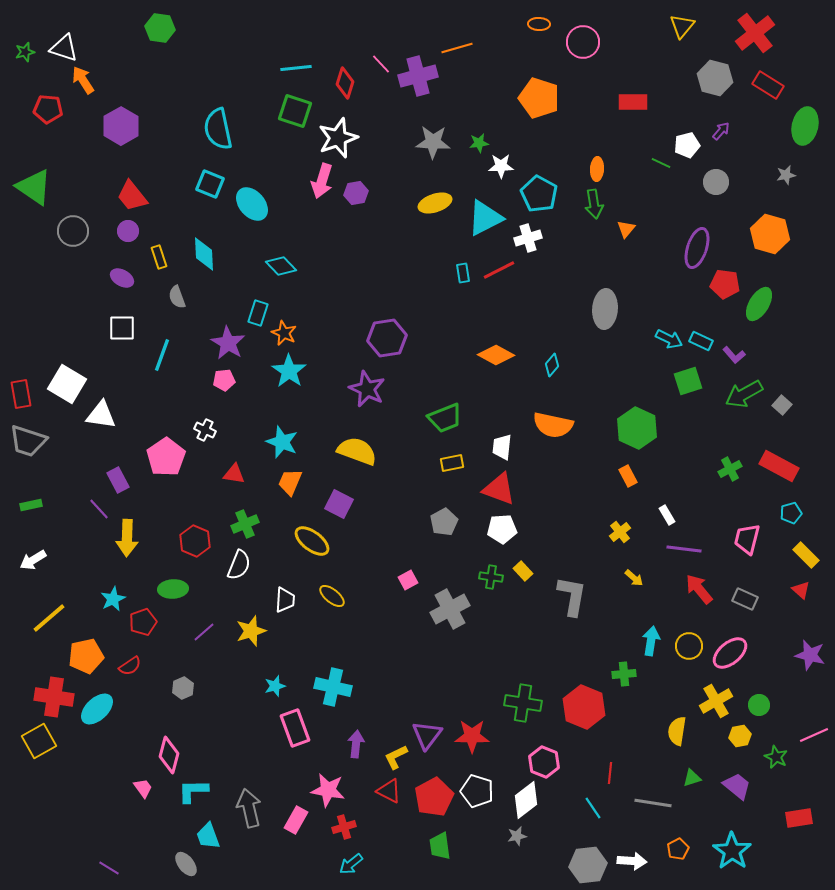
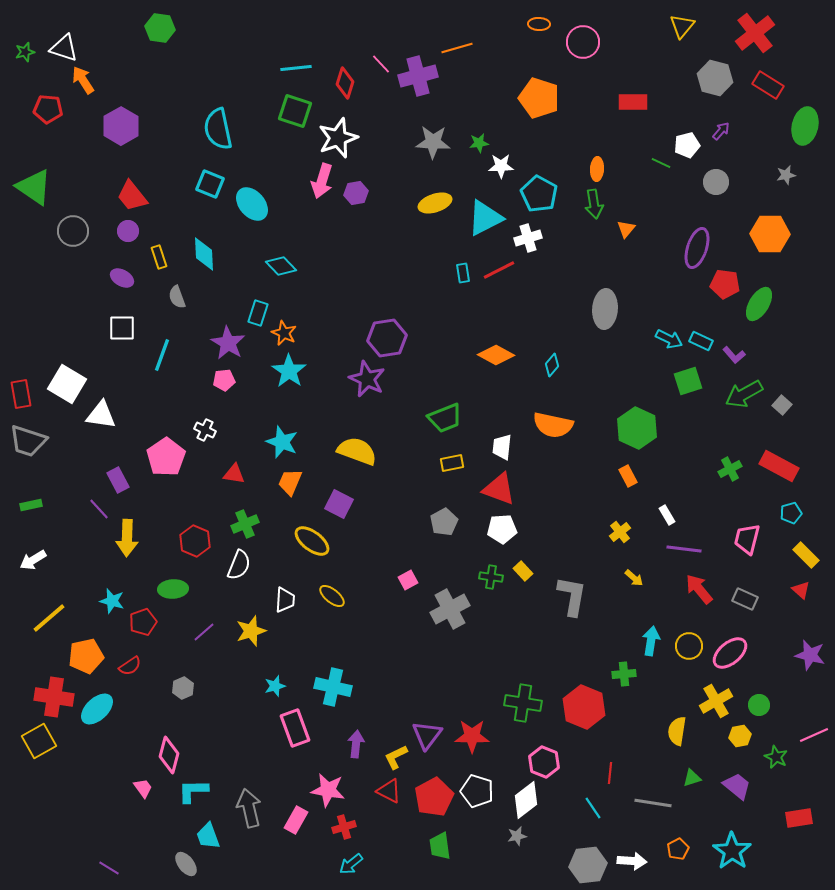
orange hexagon at (770, 234): rotated 15 degrees counterclockwise
purple star at (367, 389): moved 10 px up
cyan star at (113, 599): moved 1 px left, 2 px down; rotated 30 degrees counterclockwise
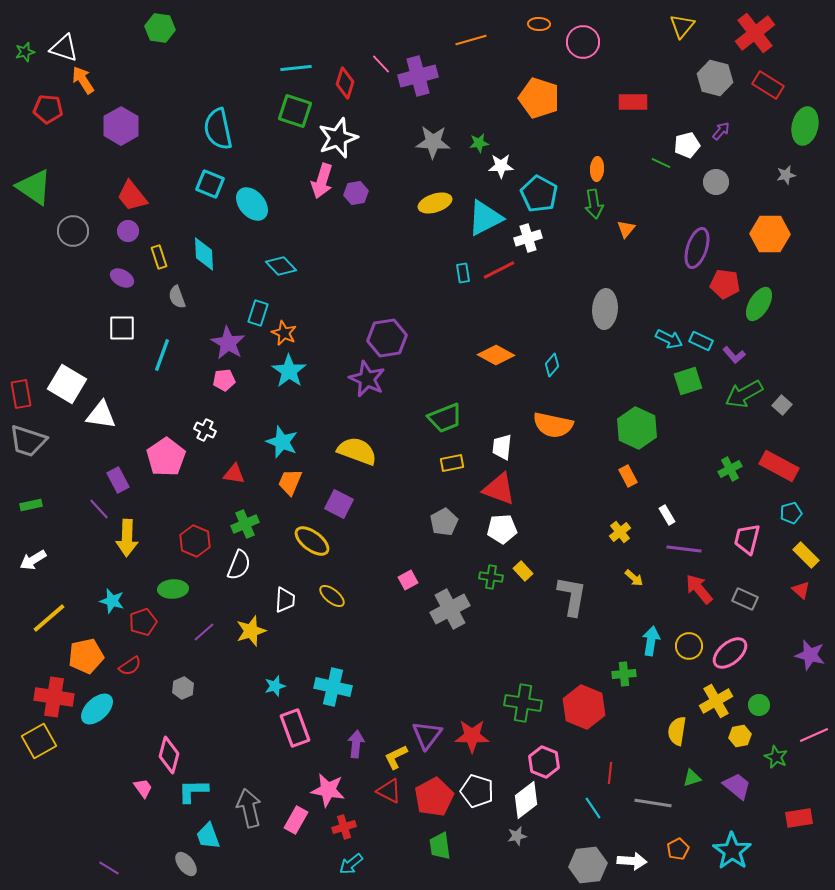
orange line at (457, 48): moved 14 px right, 8 px up
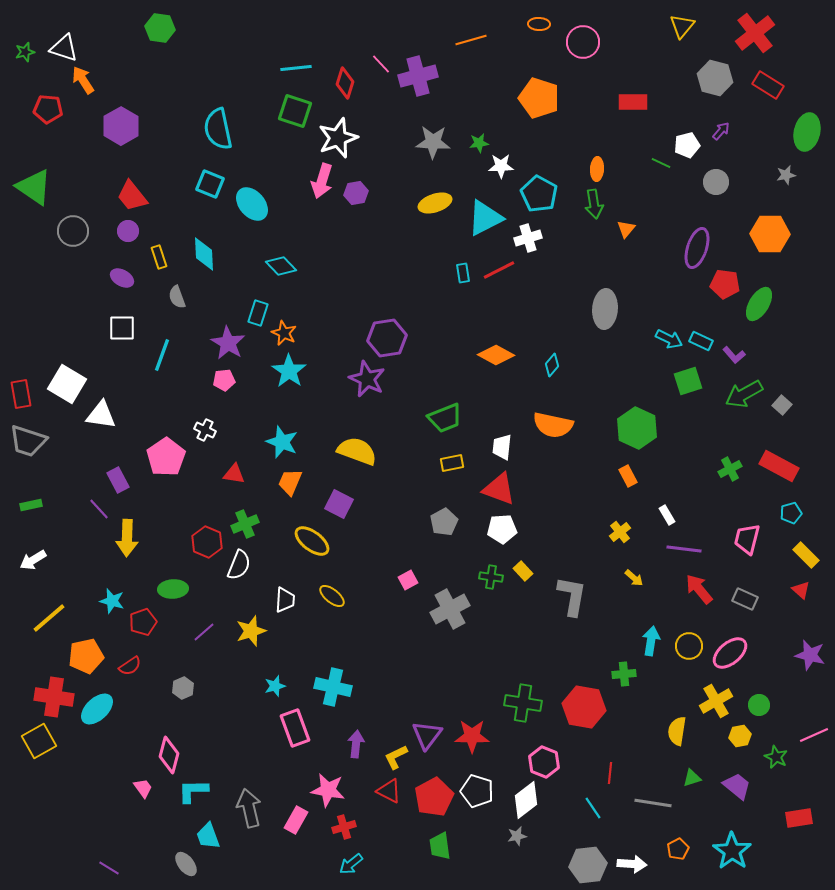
green ellipse at (805, 126): moved 2 px right, 6 px down
red hexagon at (195, 541): moved 12 px right, 1 px down
red hexagon at (584, 707): rotated 12 degrees counterclockwise
white arrow at (632, 861): moved 3 px down
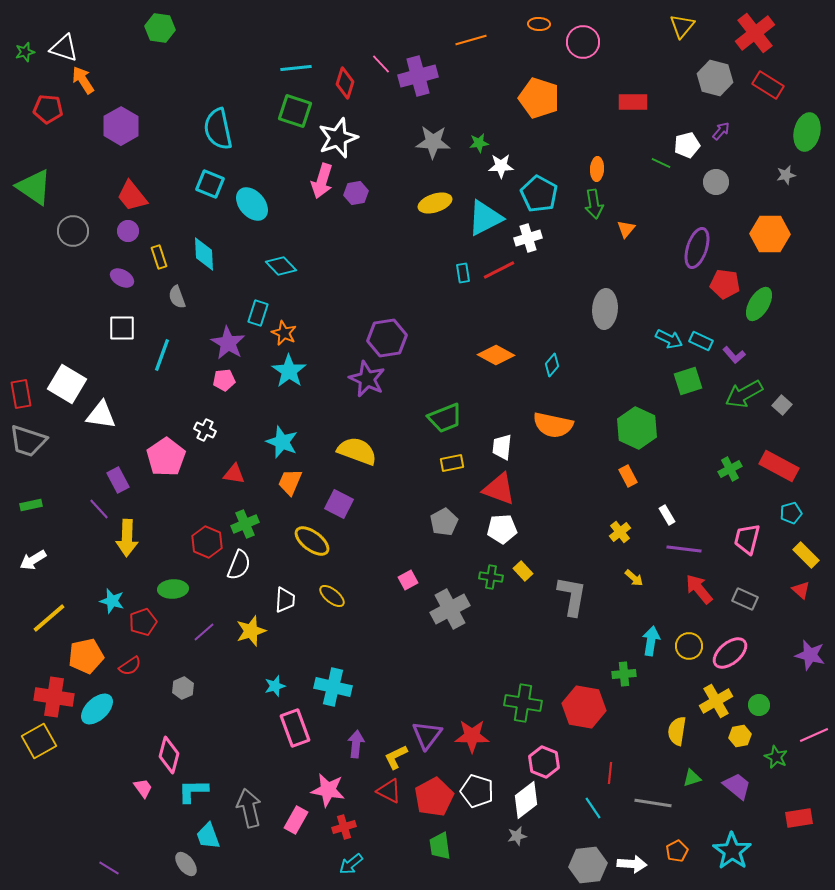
orange pentagon at (678, 849): moved 1 px left, 2 px down
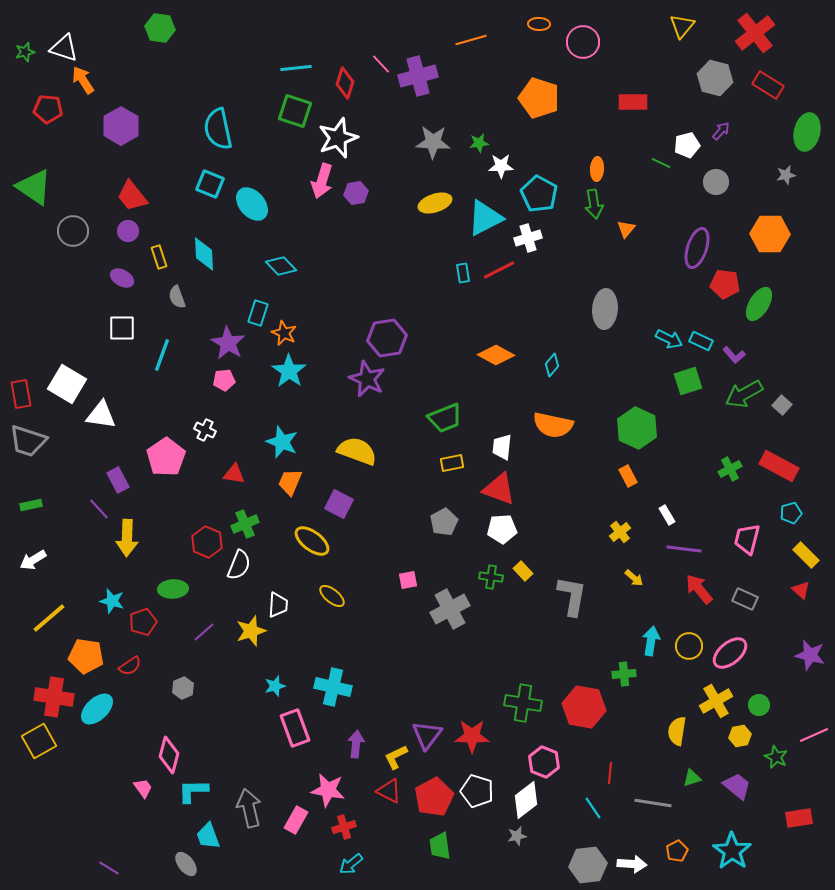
pink square at (408, 580): rotated 18 degrees clockwise
white trapezoid at (285, 600): moved 7 px left, 5 px down
orange pentagon at (86, 656): rotated 20 degrees clockwise
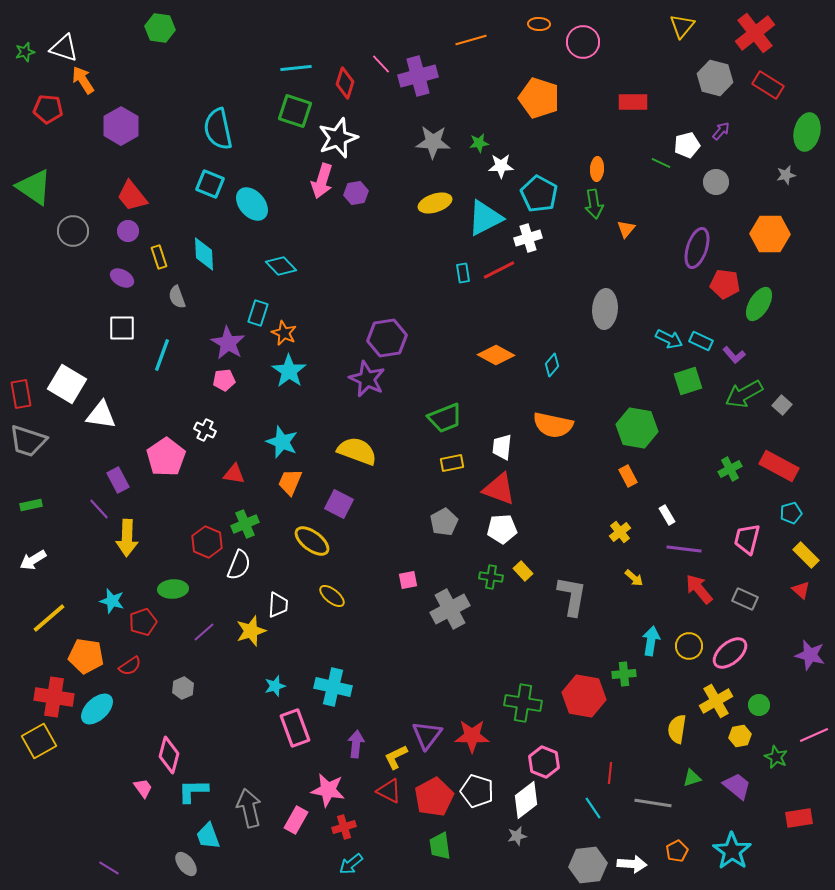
green hexagon at (637, 428): rotated 15 degrees counterclockwise
red hexagon at (584, 707): moved 11 px up
yellow semicircle at (677, 731): moved 2 px up
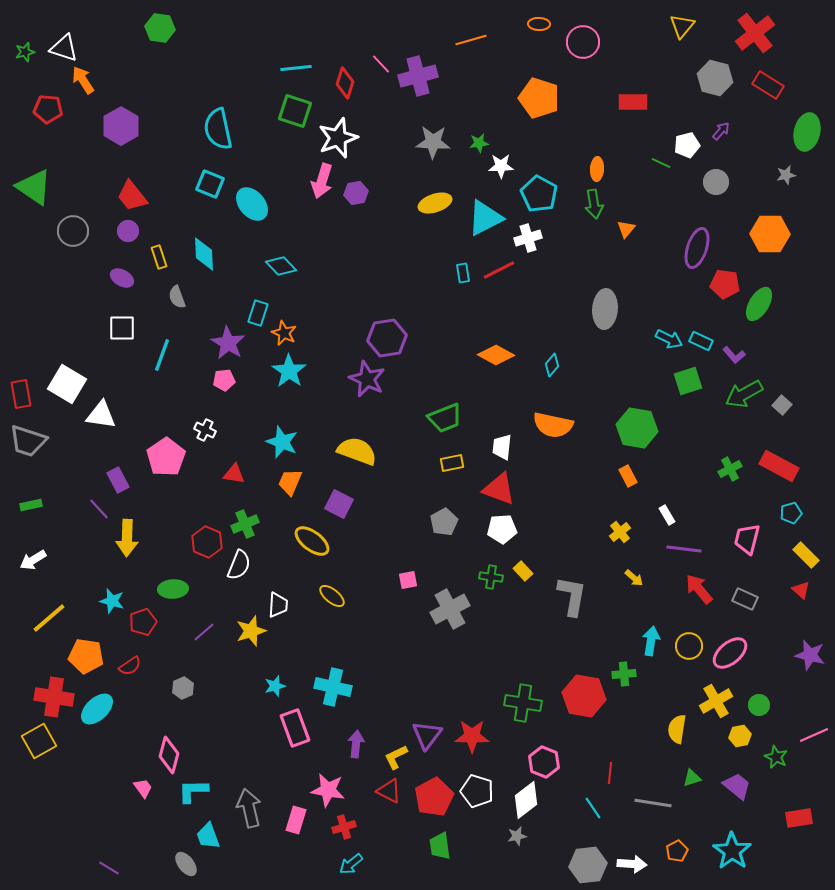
pink rectangle at (296, 820): rotated 12 degrees counterclockwise
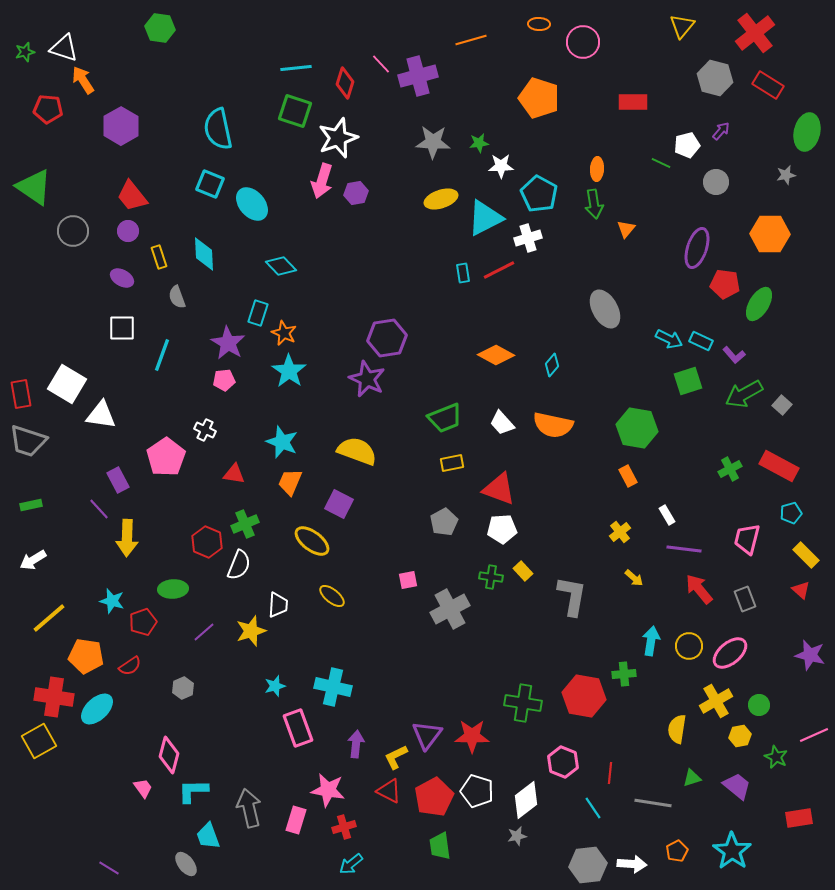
yellow ellipse at (435, 203): moved 6 px right, 4 px up
gray ellipse at (605, 309): rotated 33 degrees counterclockwise
white trapezoid at (502, 447): moved 24 px up; rotated 48 degrees counterclockwise
gray rectangle at (745, 599): rotated 45 degrees clockwise
pink rectangle at (295, 728): moved 3 px right
pink hexagon at (544, 762): moved 19 px right
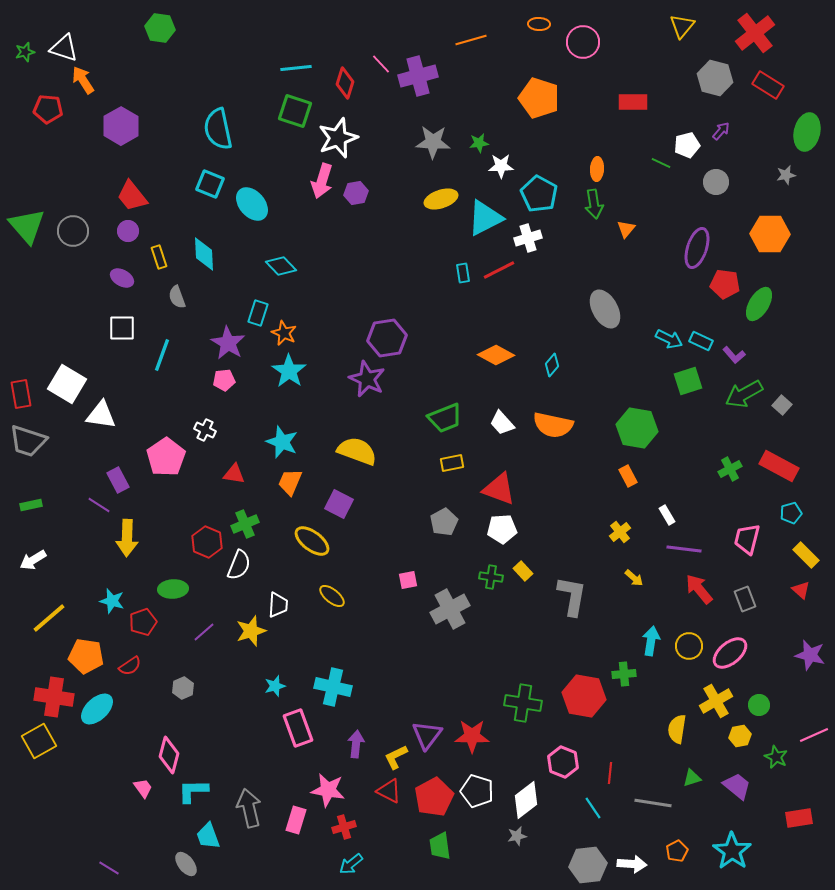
green triangle at (34, 187): moved 7 px left, 39 px down; rotated 15 degrees clockwise
purple line at (99, 509): moved 4 px up; rotated 15 degrees counterclockwise
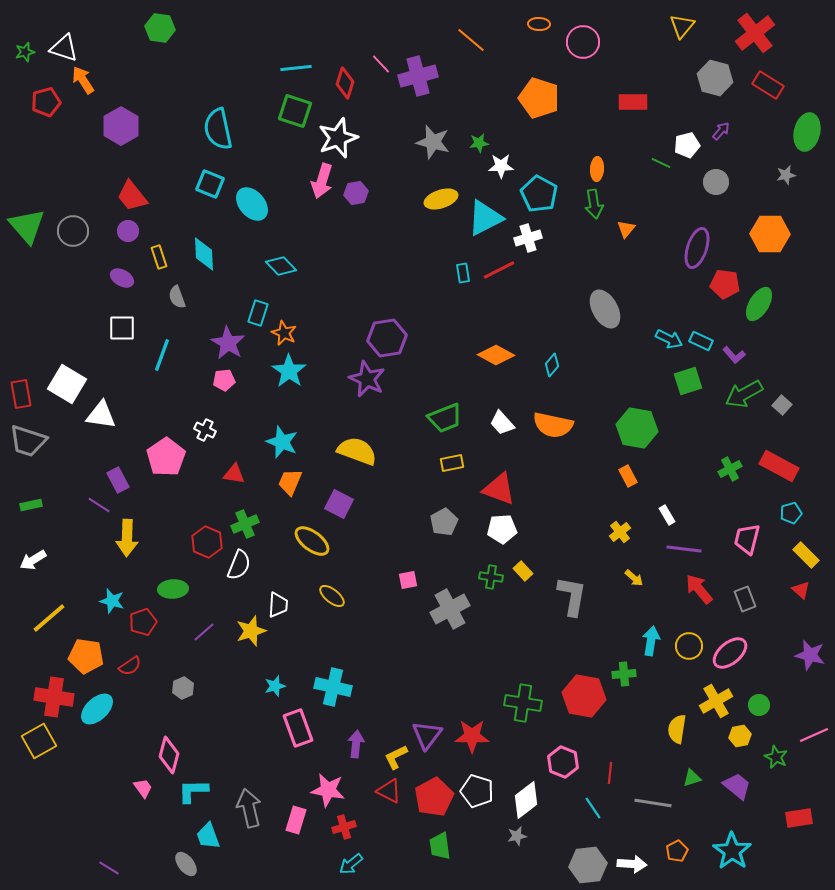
orange line at (471, 40): rotated 56 degrees clockwise
red pentagon at (48, 109): moved 2 px left, 7 px up; rotated 20 degrees counterclockwise
gray star at (433, 142): rotated 12 degrees clockwise
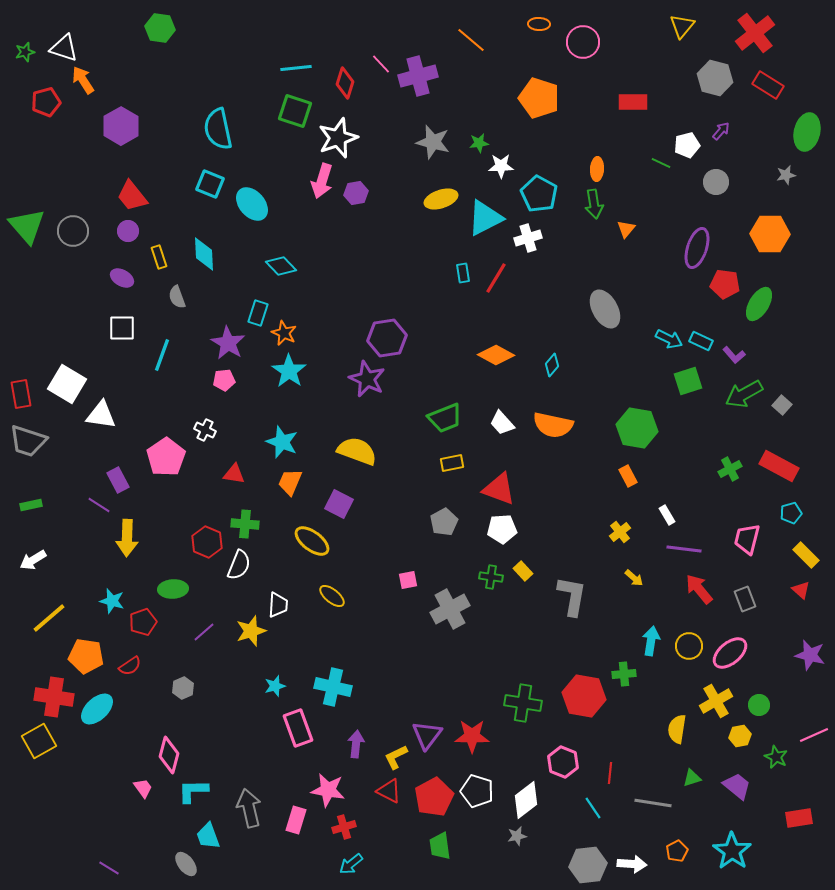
red line at (499, 270): moved 3 px left, 8 px down; rotated 32 degrees counterclockwise
green cross at (245, 524): rotated 28 degrees clockwise
